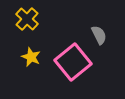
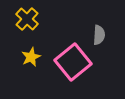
gray semicircle: rotated 30 degrees clockwise
yellow star: rotated 24 degrees clockwise
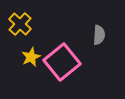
yellow cross: moved 7 px left, 5 px down
pink square: moved 11 px left
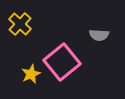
gray semicircle: rotated 90 degrees clockwise
yellow star: moved 17 px down
